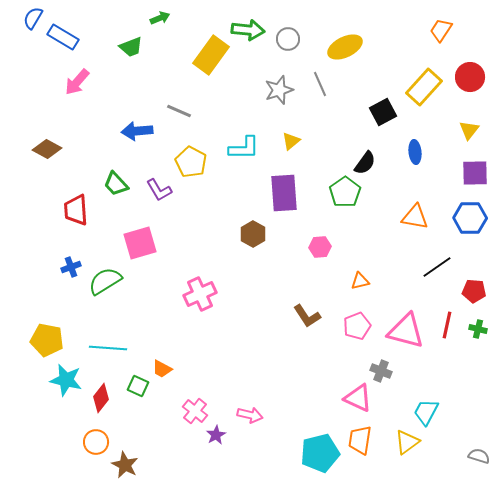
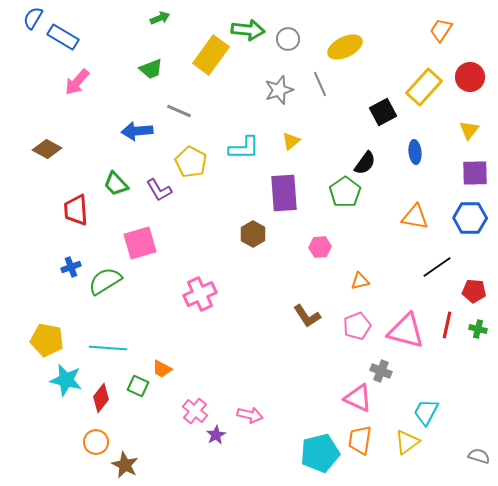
green trapezoid at (131, 47): moved 20 px right, 22 px down
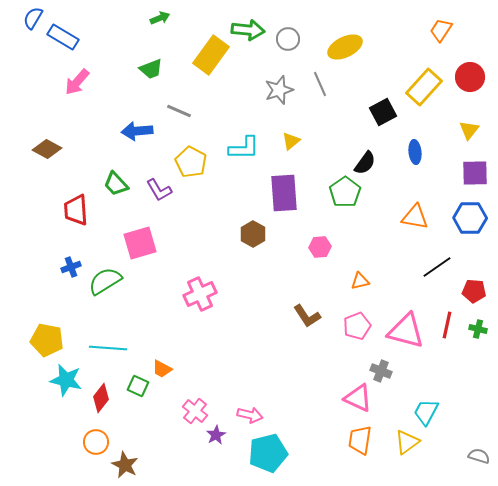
cyan pentagon at (320, 453): moved 52 px left
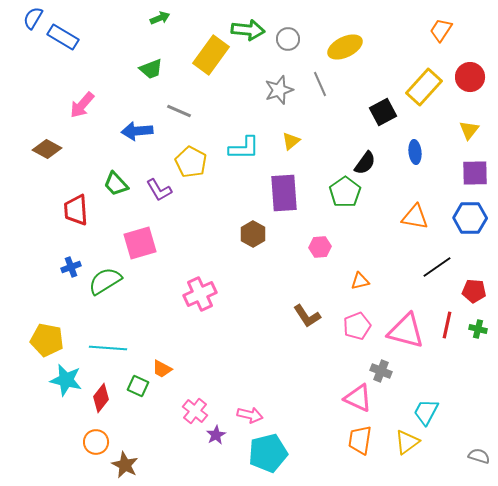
pink arrow at (77, 82): moved 5 px right, 23 px down
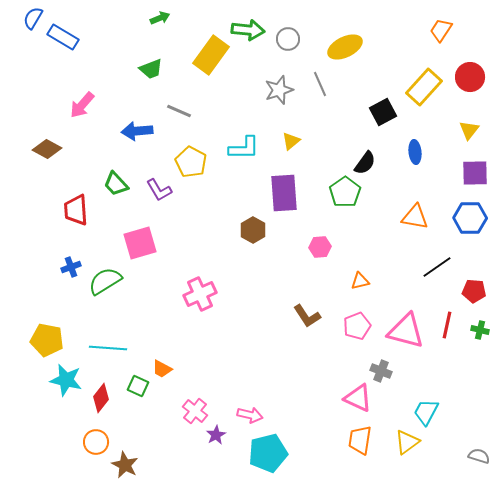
brown hexagon at (253, 234): moved 4 px up
green cross at (478, 329): moved 2 px right, 1 px down
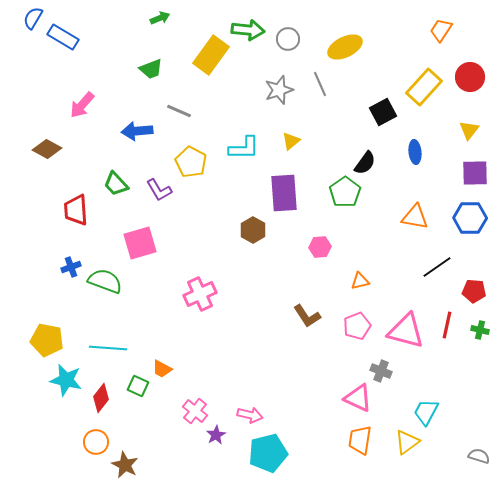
green semicircle at (105, 281): rotated 52 degrees clockwise
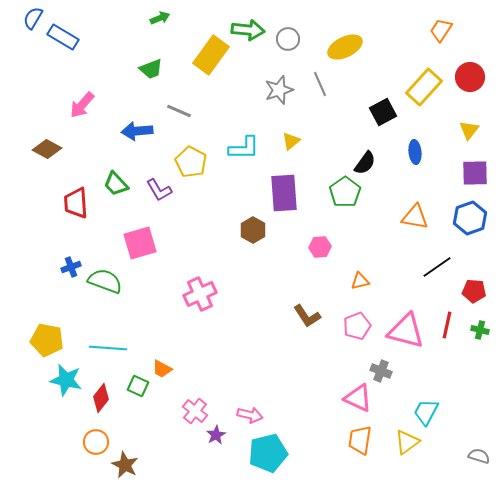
red trapezoid at (76, 210): moved 7 px up
blue hexagon at (470, 218): rotated 20 degrees counterclockwise
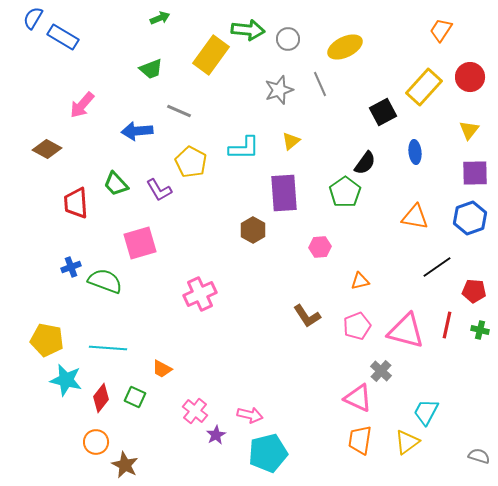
gray cross at (381, 371): rotated 20 degrees clockwise
green square at (138, 386): moved 3 px left, 11 px down
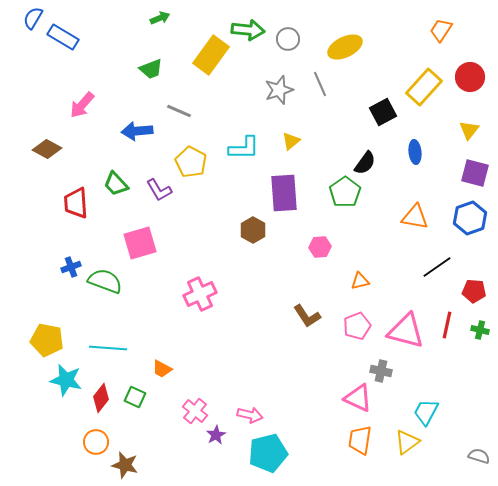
purple square at (475, 173): rotated 16 degrees clockwise
gray cross at (381, 371): rotated 30 degrees counterclockwise
brown star at (125, 465): rotated 12 degrees counterclockwise
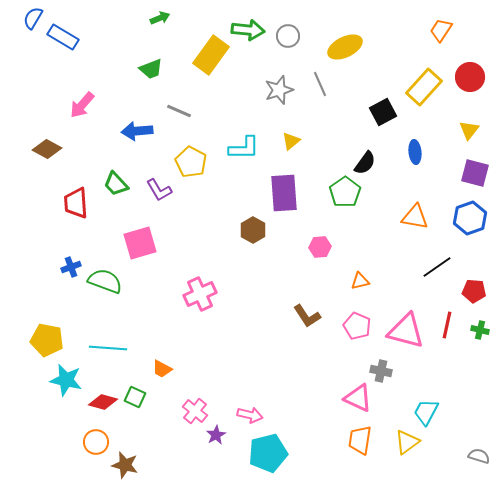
gray circle at (288, 39): moved 3 px up
pink pentagon at (357, 326): rotated 28 degrees counterclockwise
red diamond at (101, 398): moved 2 px right, 4 px down; rotated 68 degrees clockwise
